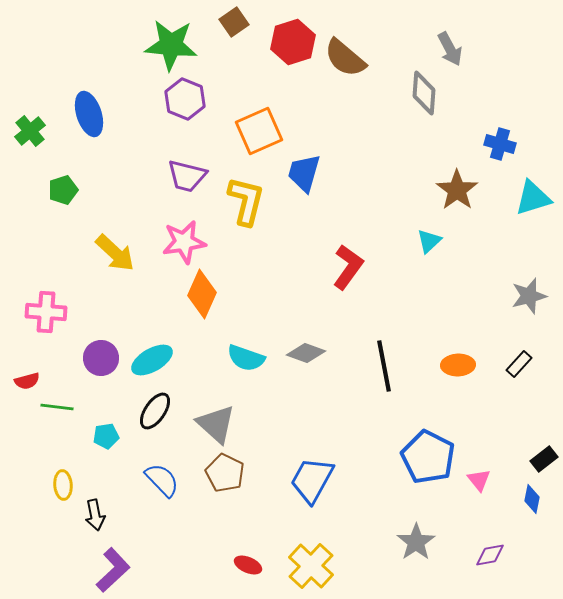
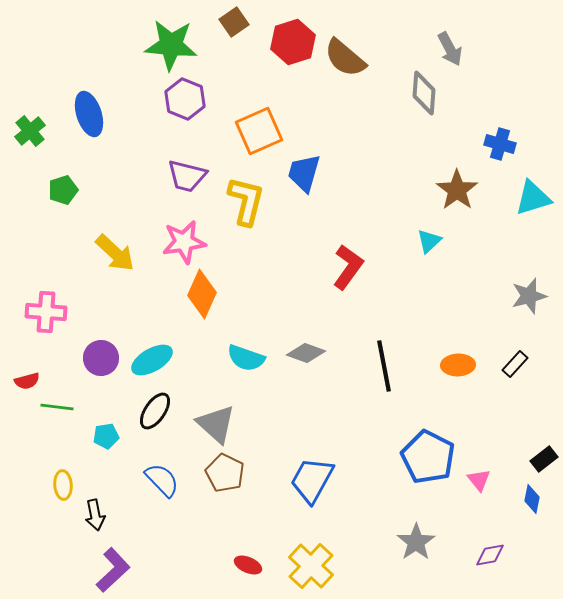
black rectangle at (519, 364): moved 4 px left
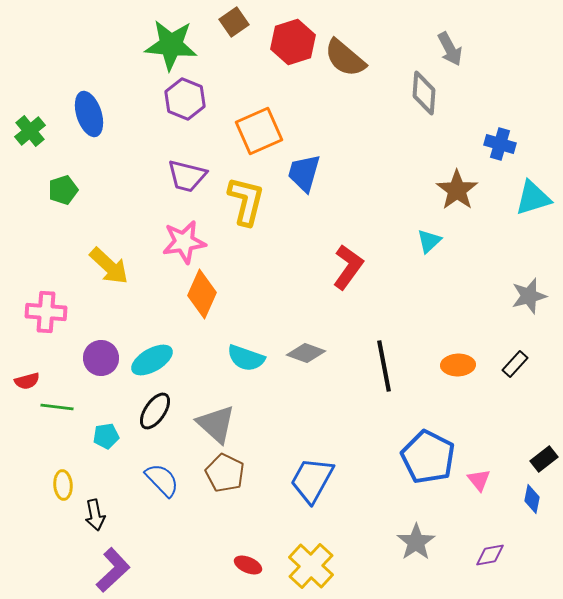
yellow arrow at (115, 253): moved 6 px left, 13 px down
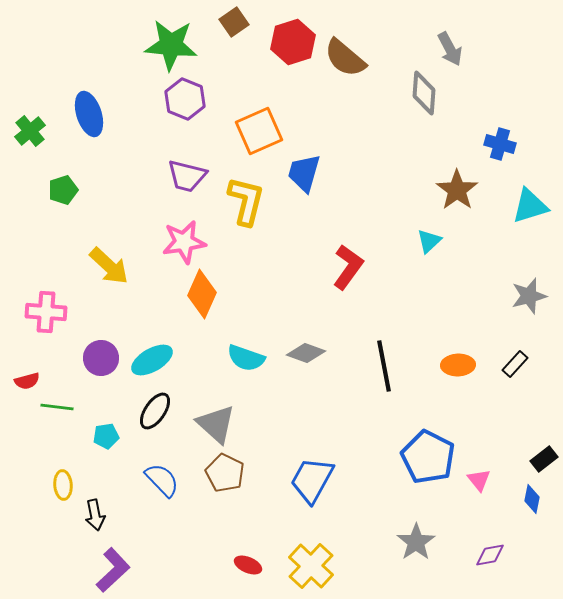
cyan triangle at (533, 198): moved 3 px left, 8 px down
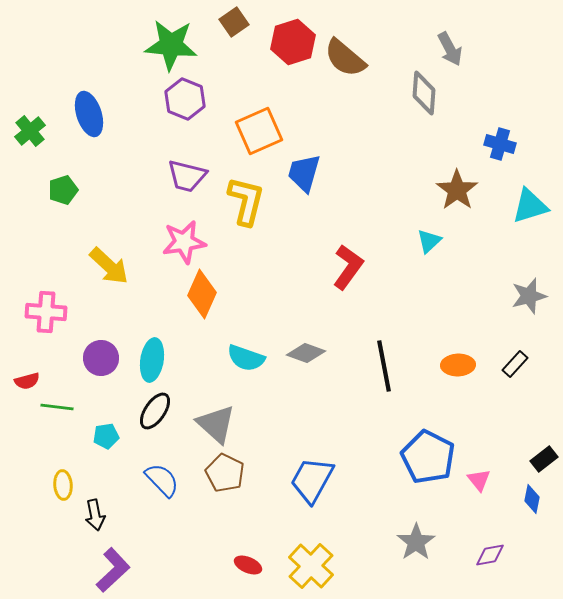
cyan ellipse at (152, 360): rotated 51 degrees counterclockwise
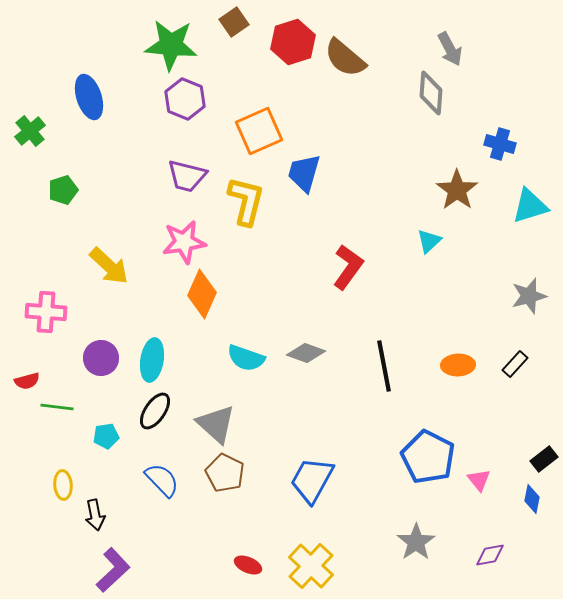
gray diamond at (424, 93): moved 7 px right
blue ellipse at (89, 114): moved 17 px up
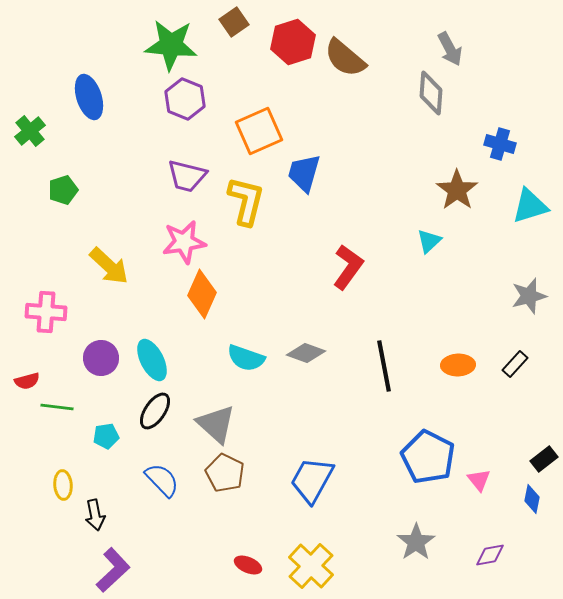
cyan ellipse at (152, 360): rotated 36 degrees counterclockwise
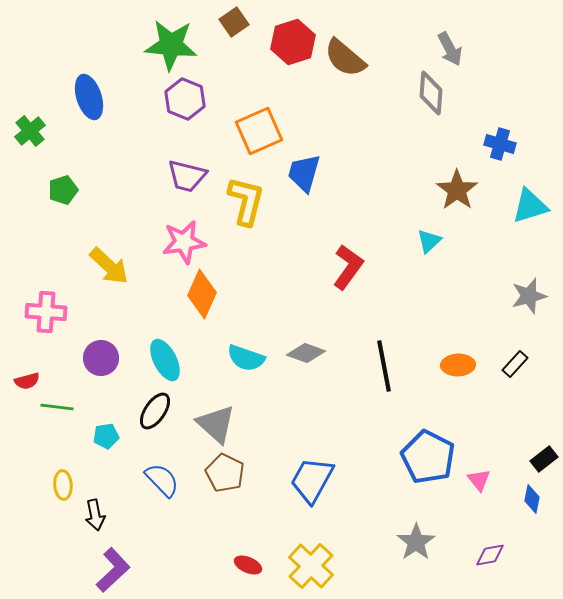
cyan ellipse at (152, 360): moved 13 px right
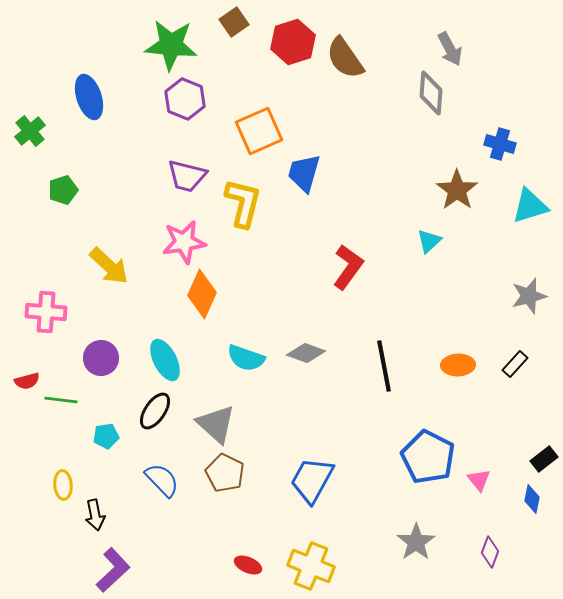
brown semicircle at (345, 58): rotated 15 degrees clockwise
yellow L-shape at (246, 201): moved 3 px left, 2 px down
green line at (57, 407): moved 4 px right, 7 px up
purple diamond at (490, 555): moved 3 px up; rotated 60 degrees counterclockwise
yellow cross at (311, 566): rotated 21 degrees counterclockwise
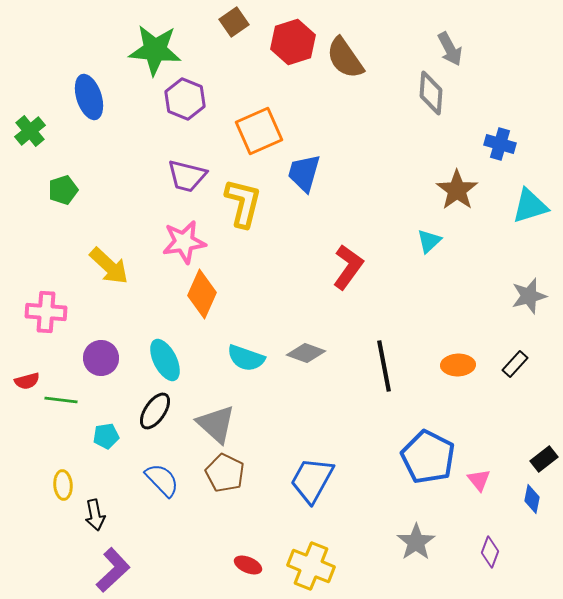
green star at (171, 45): moved 16 px left, 5 px down
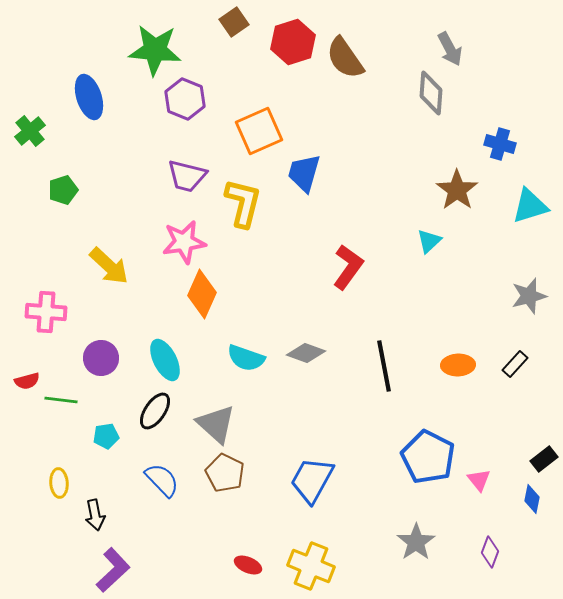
yellow ellipse at (63, 485): moved 4 px left, 2 px up
